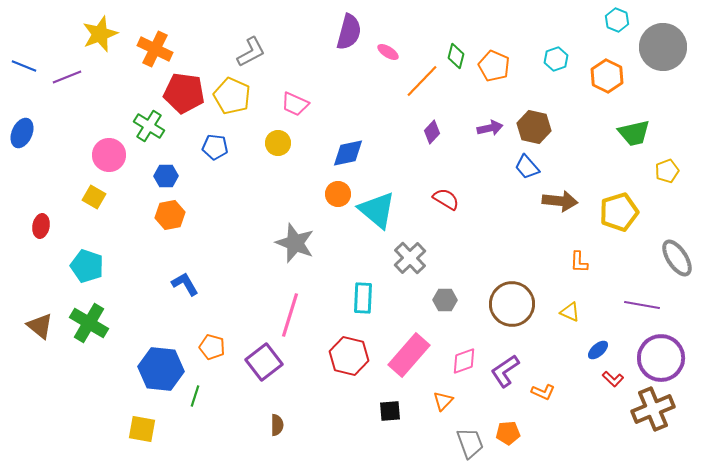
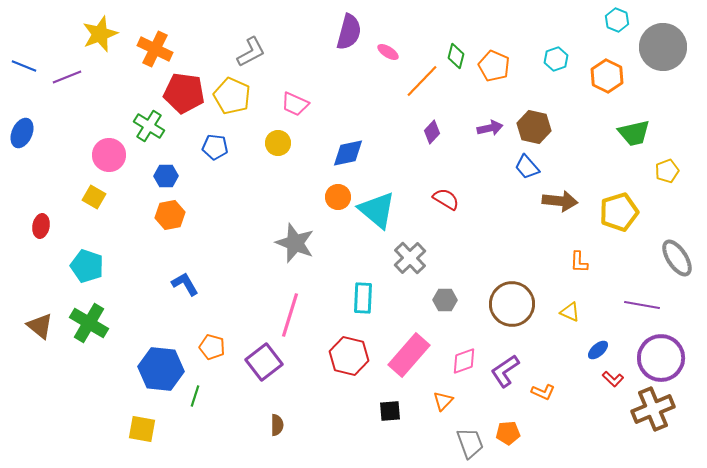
orange circle at (338, 194): moved 3 px down
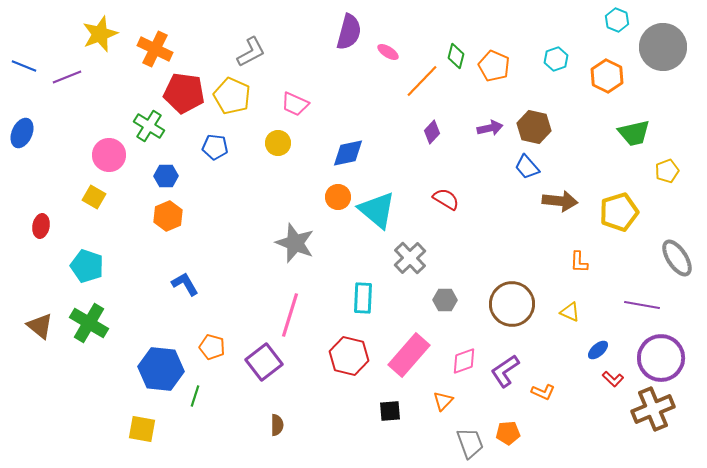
orange hexagon at (170, 215): moved 2 px left, 1 px down; rotated 12 degrees counterclockwise
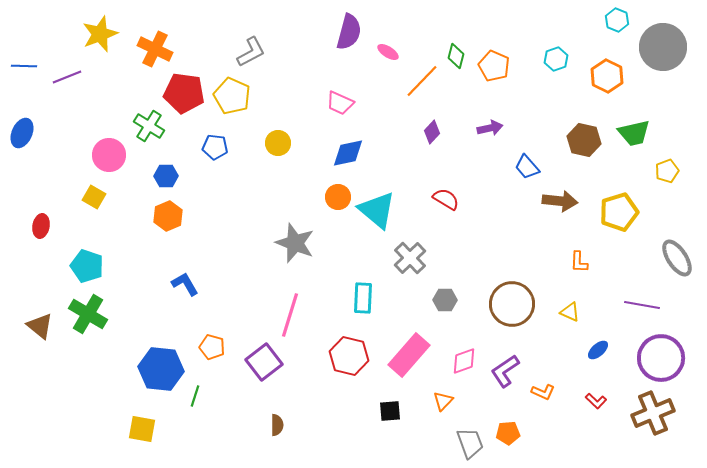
blue line at (24, 66): rotated 20 degrees counterclockwise
pink trapezoid at (295, 104): moved 45 px right, 1 px up
brown hexagon at (534, 127): moved 50 px right, 13 px down
green cross at (89, 323): moved 1 px left, 9 px up
red L-shape at (613, 379): moved 17 px left, 22 px down
brown cross at (653, 409): moved 4 px down
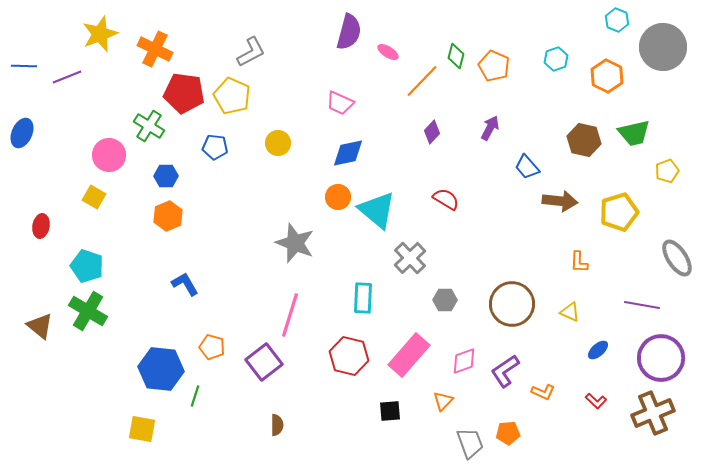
purple arrow at (490, 128): rotated 50 degrees counterclockwise
green cross at (88, 314): moved 3 px up
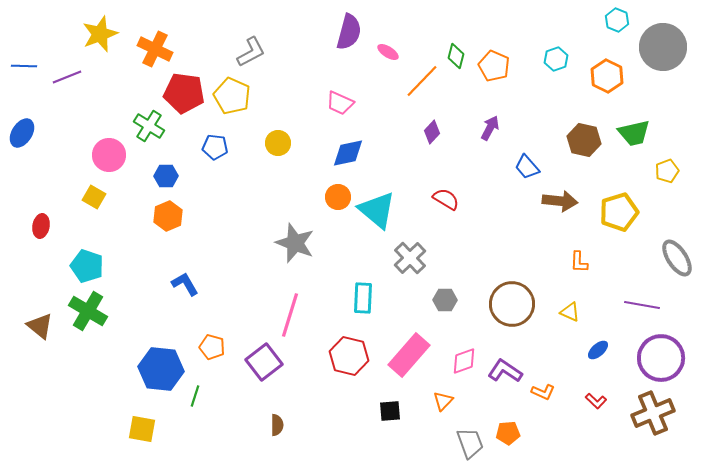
blue ellipse at (22, 133): rotated 8 degrees clockwise
purple L-shape at (505, 371): rotated 68 degrees clockwise
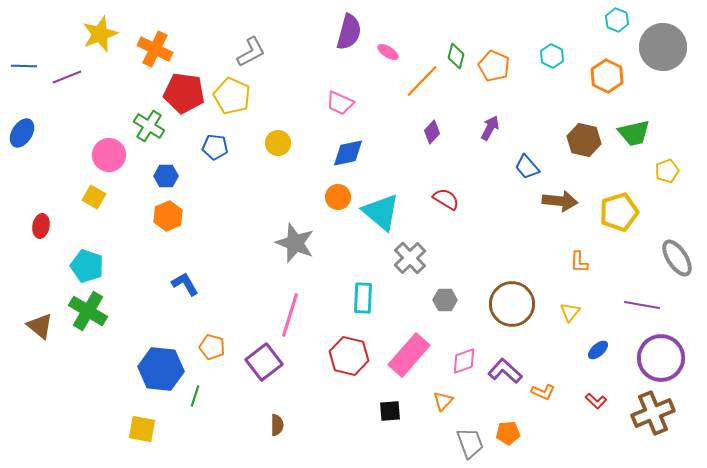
cyan hexagon at (556, 59): moved 4 px left, 3 px up; rotated 15 degrees counterclockwise
cyan triangle at (377, 210): moved 4 px right, 2 px down
yellow triangle at (570, 312): rotated 45 degrees clockwise
purple L-shape at (505, 371): rotated 8 degrees clockwise
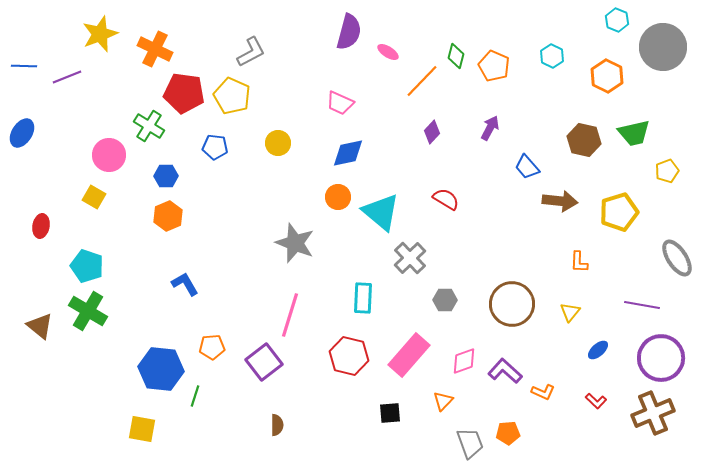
orange pentagon at (212, 347): rotated 20 degrees counterclockwise
black square at (390, 411): moved 2 px down
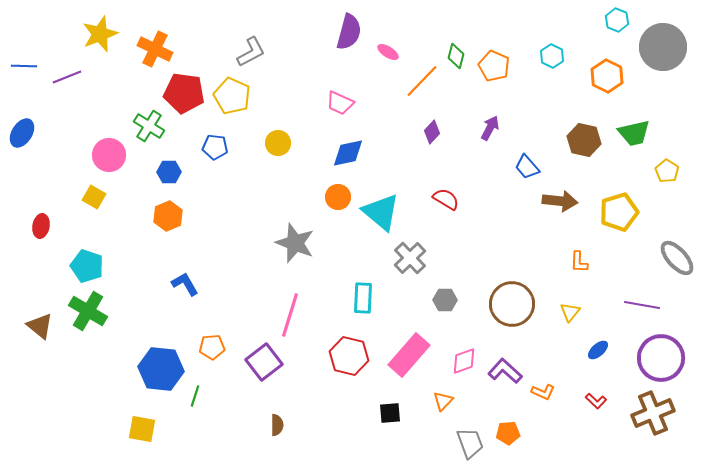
yellow pentagon at (667, 171): rotated 20 degrees counterclockwise
blue hexagon at (166, 176): moved 3 px right, 4 px up
gray ellipse at (677, 258): rotated 9 degrees counterclockwise
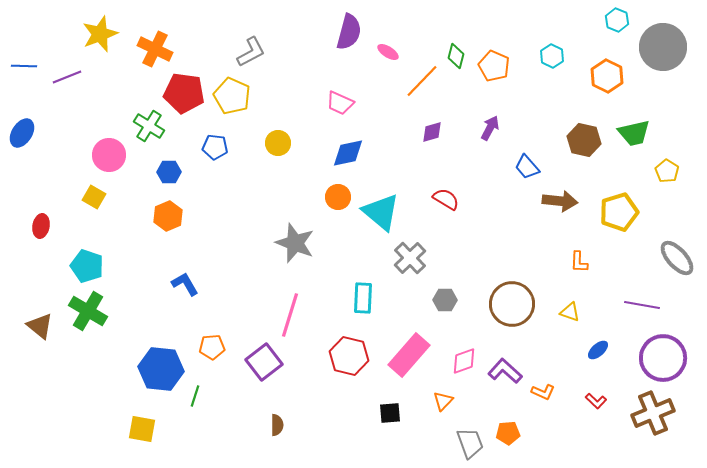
purple diamond at (432, 132): rotated 30 degrees clockwise
yellow triangle at (570, 312): rotated 50 degrees counterclockwise
purple circle at (661, 358): moved 2 px right
